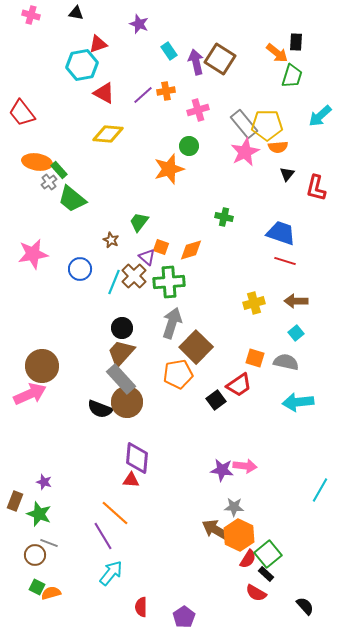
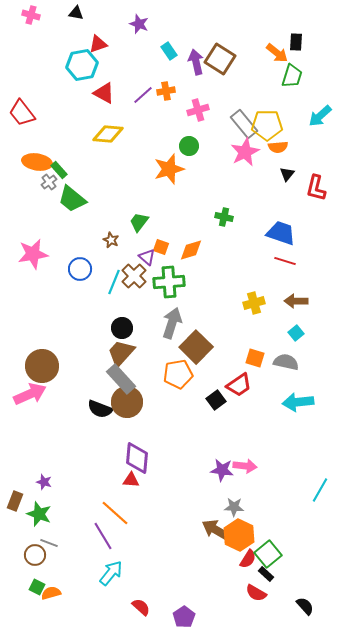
red semicircle at (141, 607): rotated 132 degrees clockwise
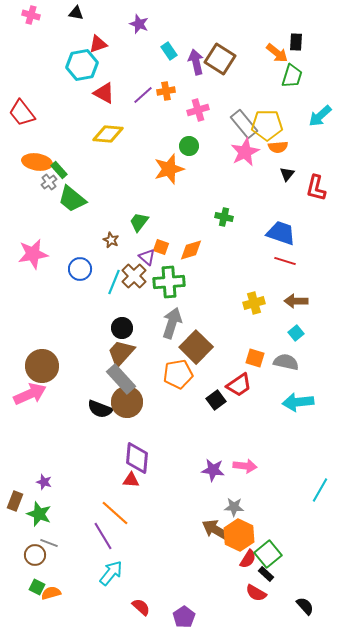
purple star at (222, 470): moved 9 px left
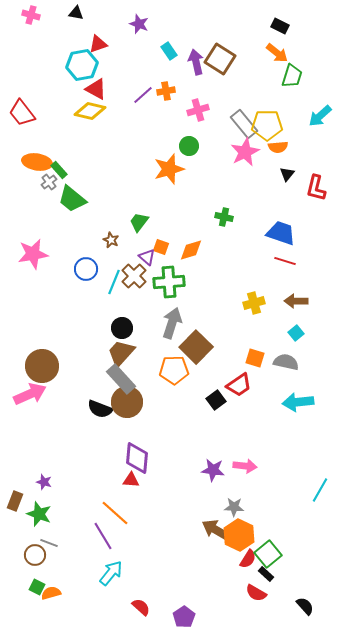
black rectangle at (296, 42): moved 16 px left, 16 px up; rotated 66 degrees counterclockwise
red triangle at (104, 93): moved 8 px left, 4 px up
yellow diamond at (108, 134): moved 18 px left, 23 px up; rotated 8 degrees clockwise
blue circle at (80, 269): moved 6 px right
orange pentagon at (178, 374): moved 4 px left, 4 px up; rotated 8 degrees clockwise
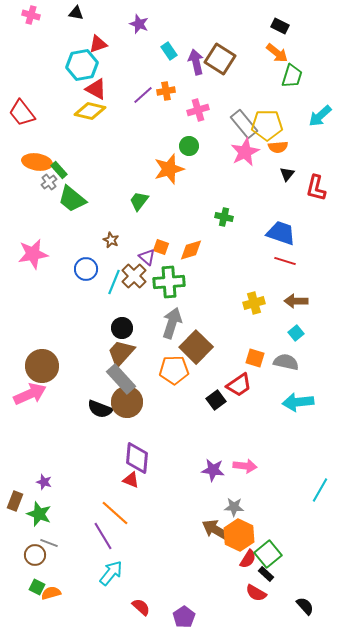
green trapezoid at (139, 222): moved 21 px up
red triangle at (131, 480): rotated 18 degrees clockwise
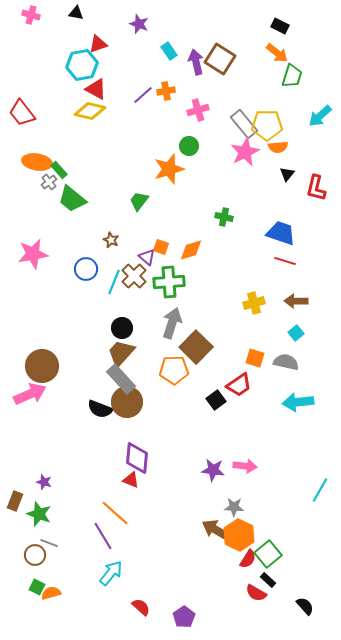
black rectangle at (266, 574): moved 2 px right, 6 px down
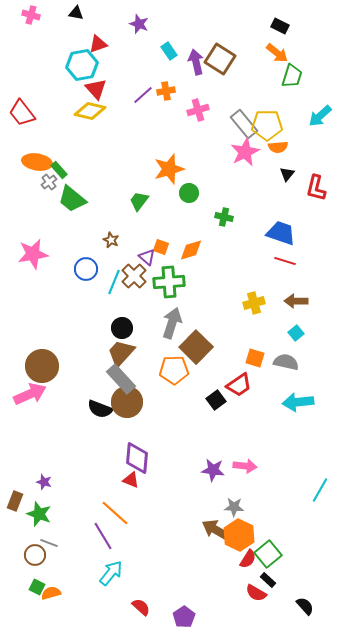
red triangle at (96, 89): rotated 20 degrees clockwise
green circle at (189, 146): moved 47 px down
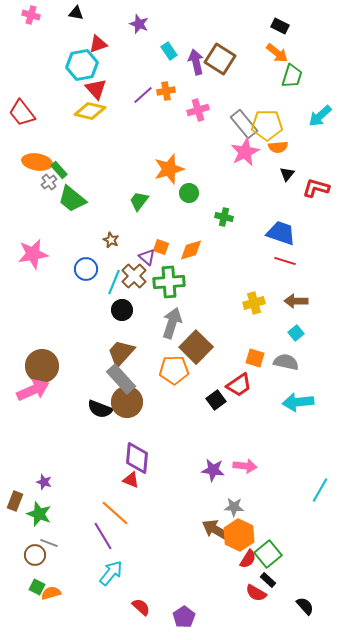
red L-shape at (316, 188): rotated 92 degrees clockwise
black circle at (122, 328): moved 18 px up
pink arrow at (30, 394): moved 3 px right, 4 px up
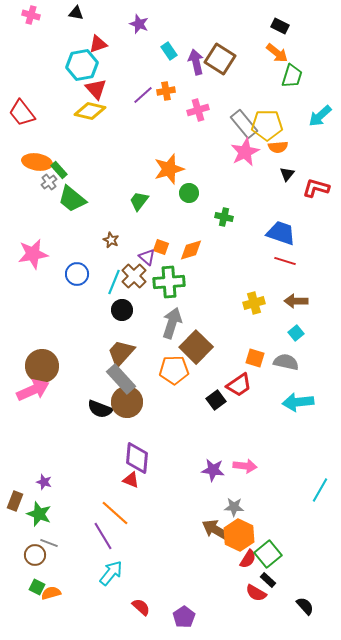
blue circle at (86, 269): moved 9 px left, 5 px down
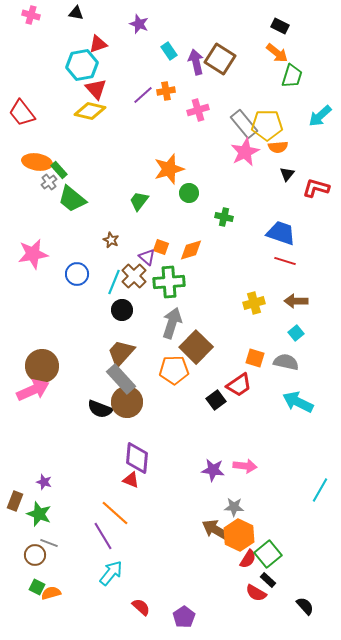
cyan arrow at (298, 402): rotated 32 degrees clockwise
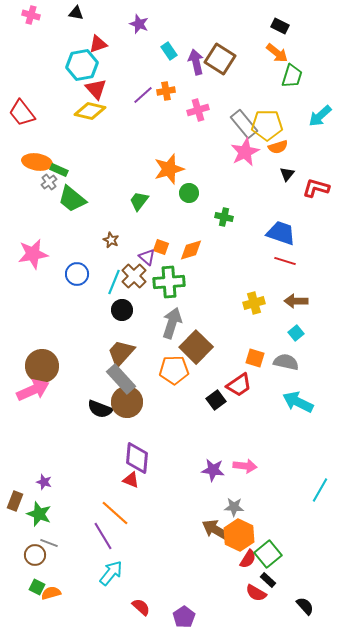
orange semicircle at (278, 147): rotated 12 degrees counterclockwise
green rectangle at (59, 170): rotated 24 degrees counterclockwise
